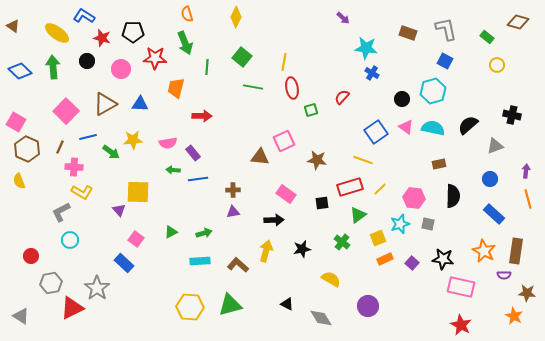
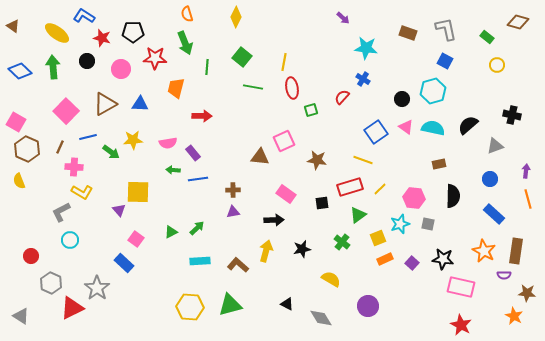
blue cross at (372, 73): moved 9 px left, 6 px down
green arrow at (204, 233): moved 7 px left, 5 px up; rotated 28 degrees counterclockwise
gray hexagon at (51, 283): rotated 25 degrees counterclockwise
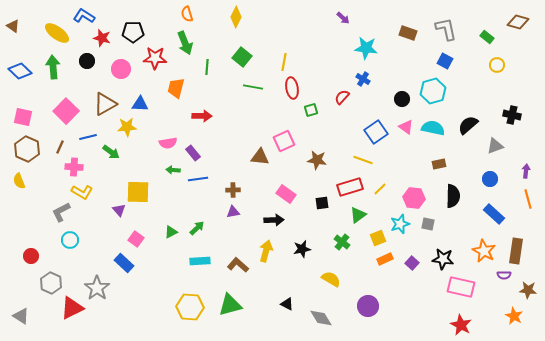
pink square at (16, 122): moved 7 px right, 5 px up; rotated 18 degrees counterclockwise
yellow star at (133, 140): moved 6 px left, 13 px up
brown star at (527, 293): moved 1 px right, 3 px up
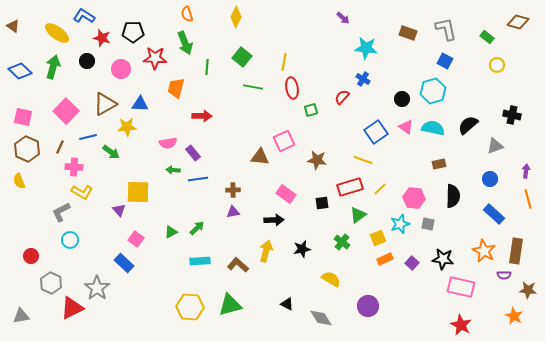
green arrow at (53, 67): rotated 20 degrees clockwise
gray triangle at (21, 316): rotated 42 degrees counterclockwise
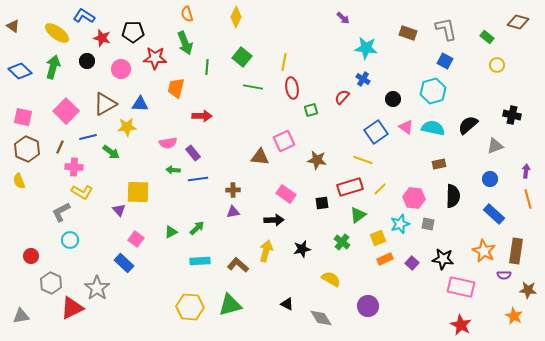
black circle at (402, 99): moved 9 px left
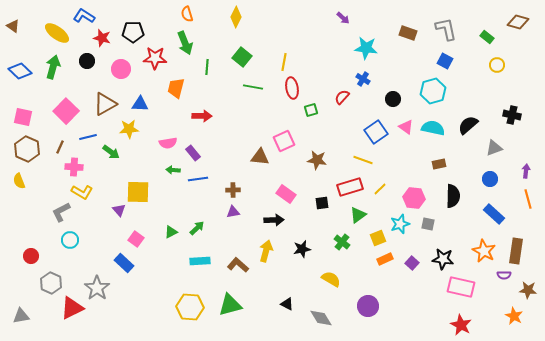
yellow star at (127, 127): moved 2 px right, 2 px down
gray triangle at (495, 146): moved 1 px left, 2 px down
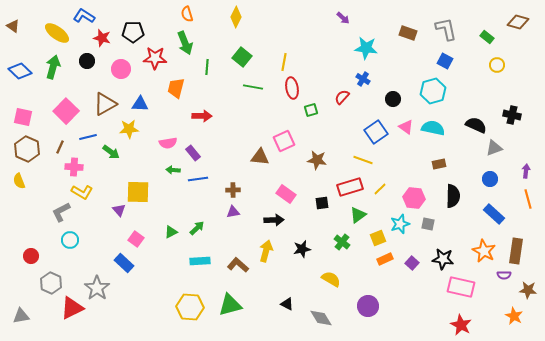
black semicircle at (468, 125): moved 8 px right; rotated 65 degrees clockwise
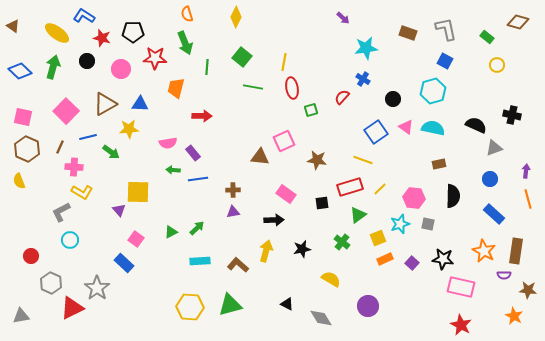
cyan star at (366, 48): rotated 15 degrees counterclockwise
